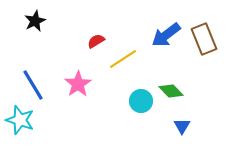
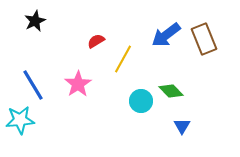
yellow line: rotated 28 degrees counterclockwise
cyan star: rotated 24 degrees counterclockwise
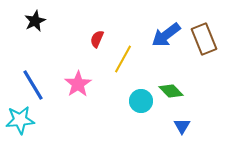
red semicircle: moved 1 px right, 2 px up; rotated 36 degrees counterclockwise
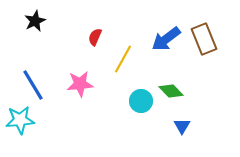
blue arrow: moved 4 px down
red semicircle: moved 2 px left, 2 px up
pink star: moved 2 px right; rotated 28 degrees clockwise
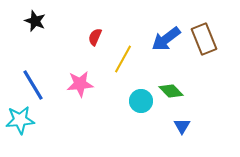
black star: rotated 25 degrees counterclockwise
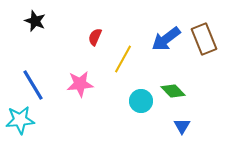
green diamond: moved 2 px right
